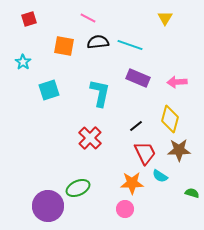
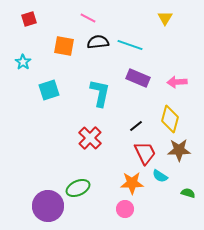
green semicircle: moved 4 px left
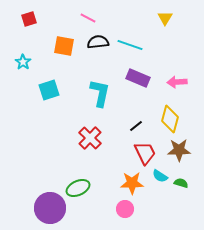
green semicircle: moved 7 px left, 10 px up
purple circle: moved 2 px right, 2 px down
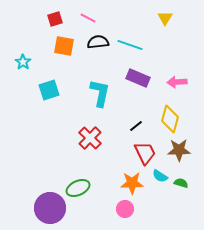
red square: moved 26 px right
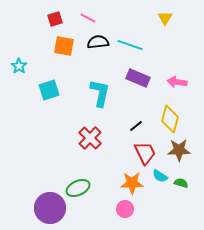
cyan star: moved 4 px left, 4 px down
pink arrow: rotated 12 degrees clockwise
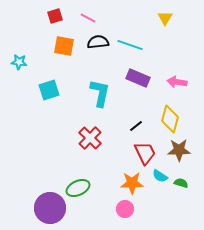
red square: moved 3 px up
cyan star: moved 4 px up; rotated 28 degrees counterclockwise
